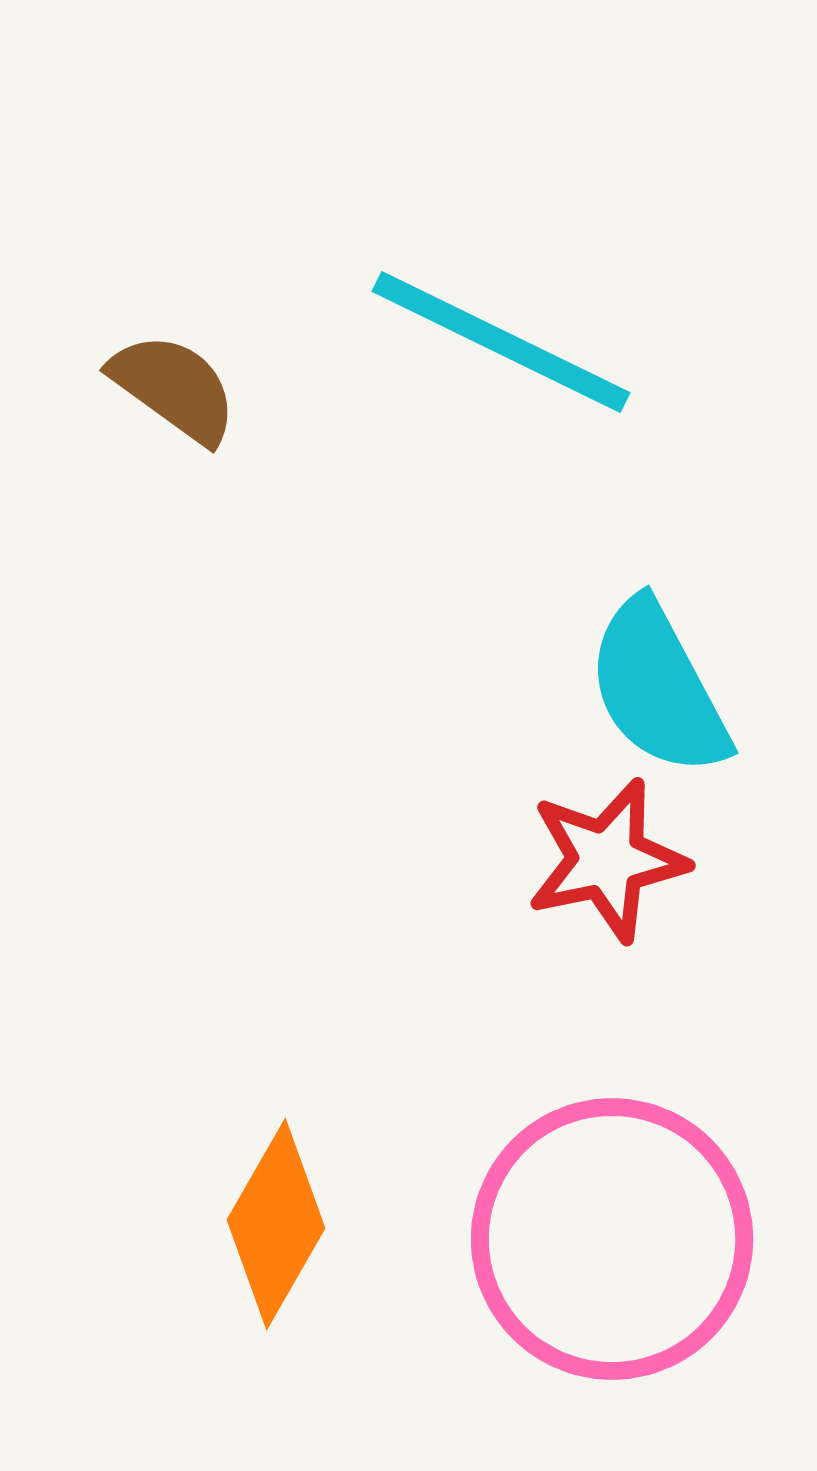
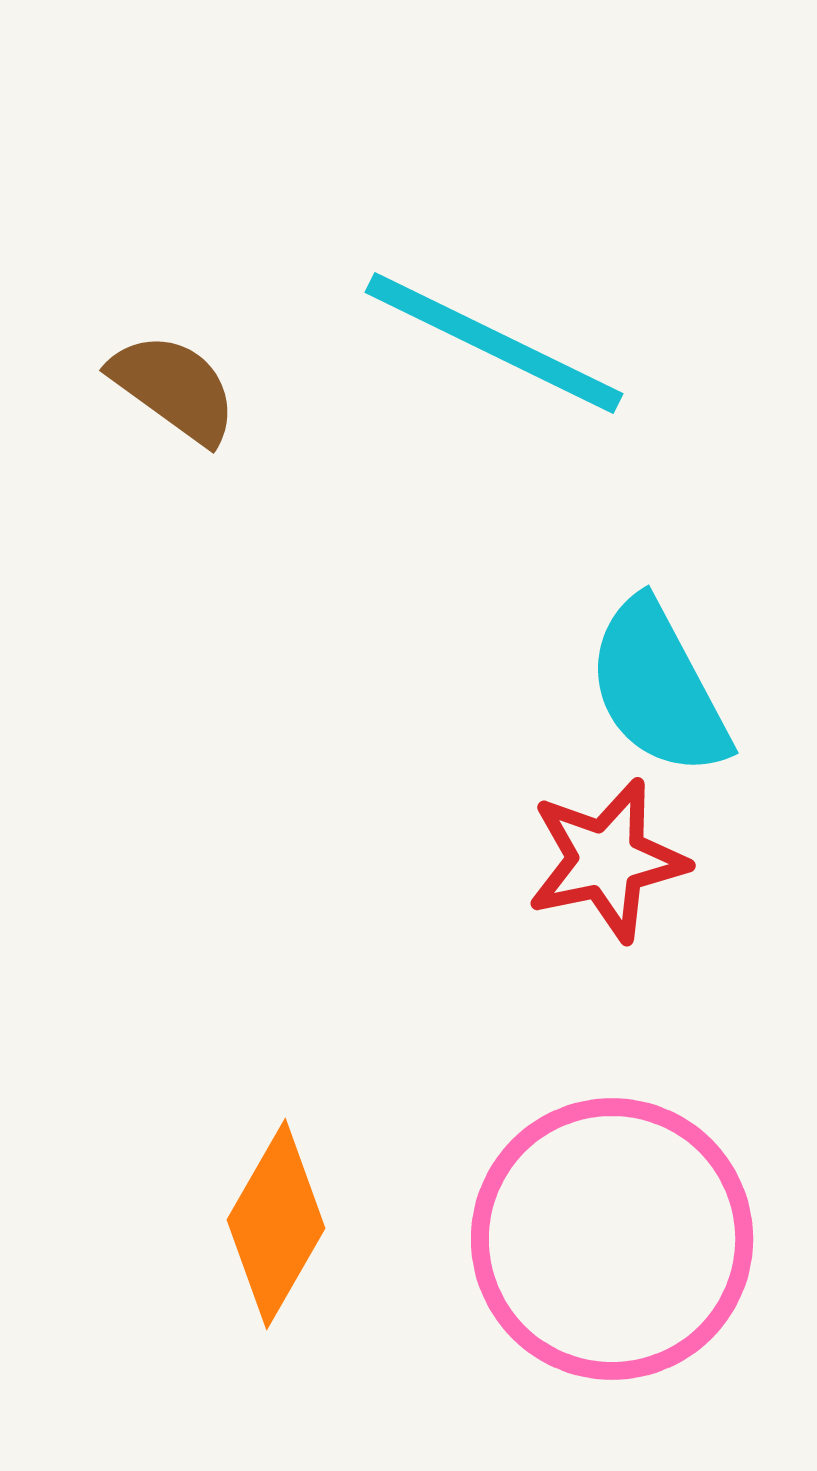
cyan line: moved 7 px left, 1 px down
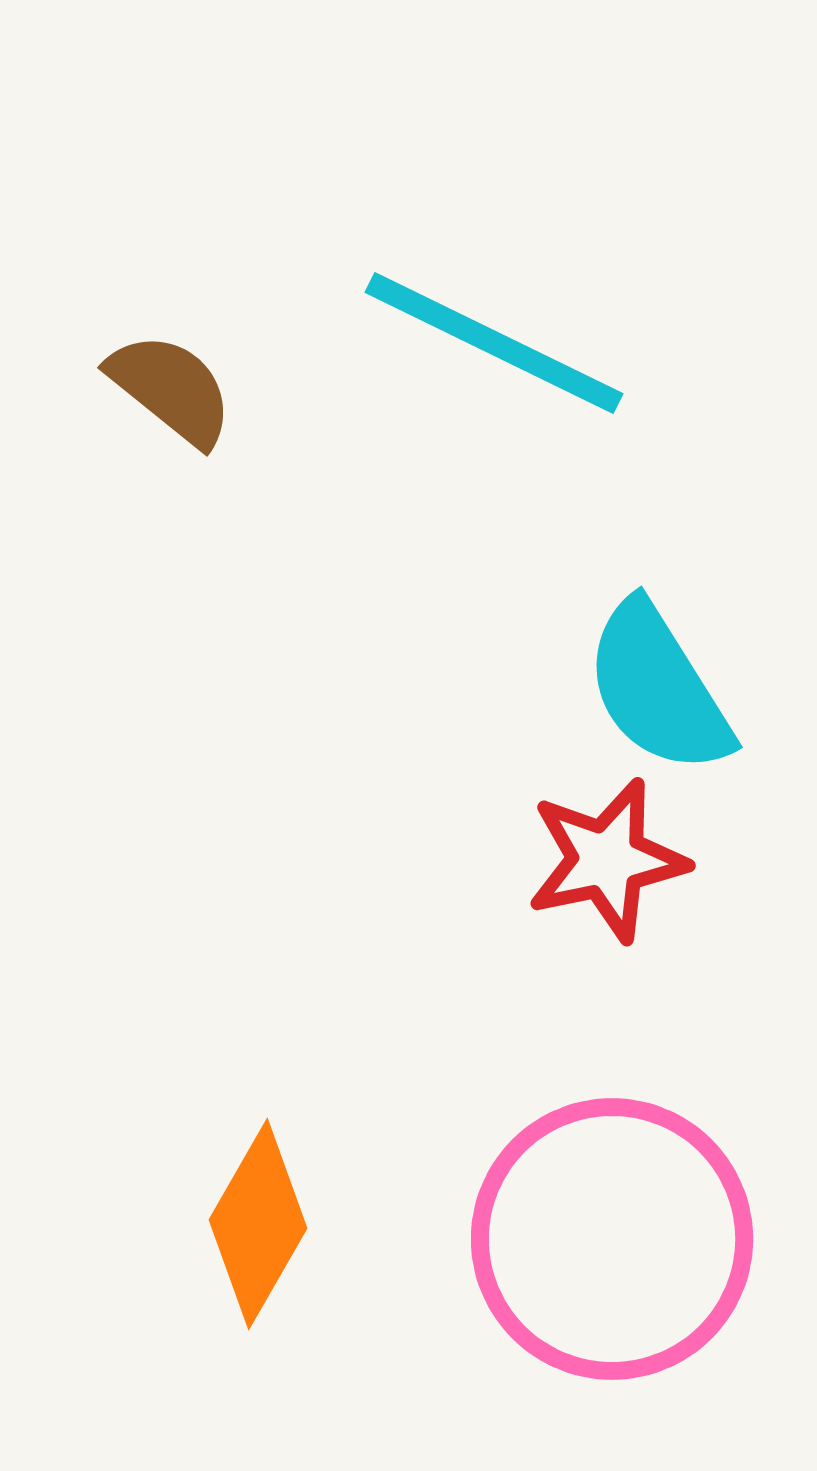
brown semicircle: moved 3 px left, 1 px down; rotated 3 degrees clockwise
cyan semicircle: rotated 4 degrees counterclockwise
orange diamond: moved 18 px left
